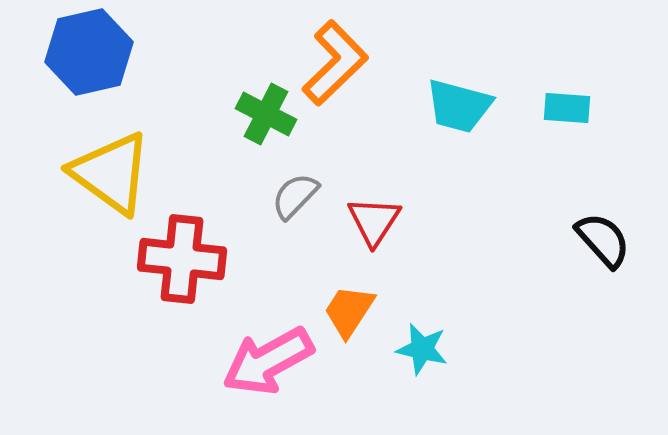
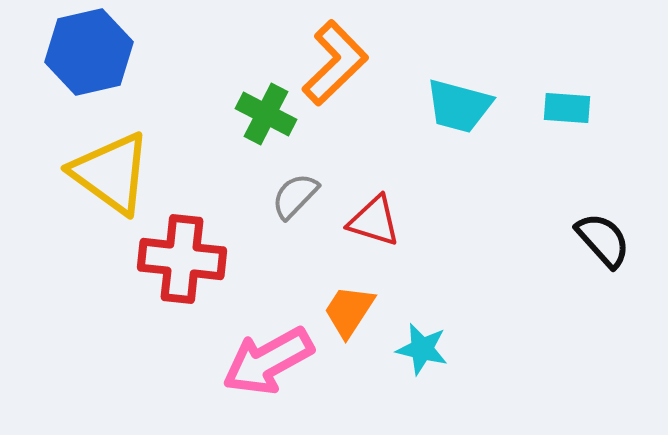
red triangle: rotated 46 degrees counterclockwise
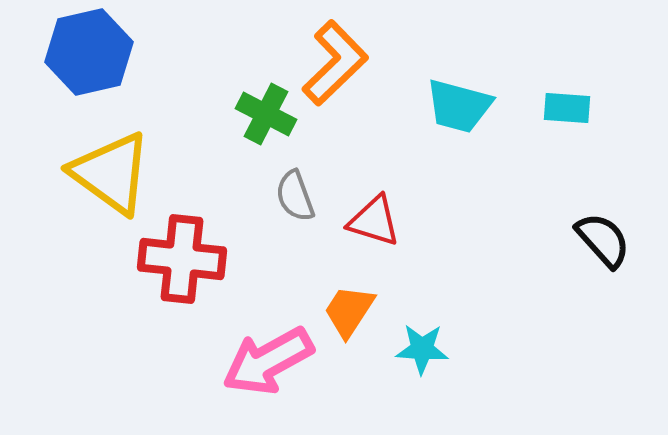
gray semicircle: rotated 64 degrees counterclockwise
cyan star: rotated 10 degrees counterclockwise
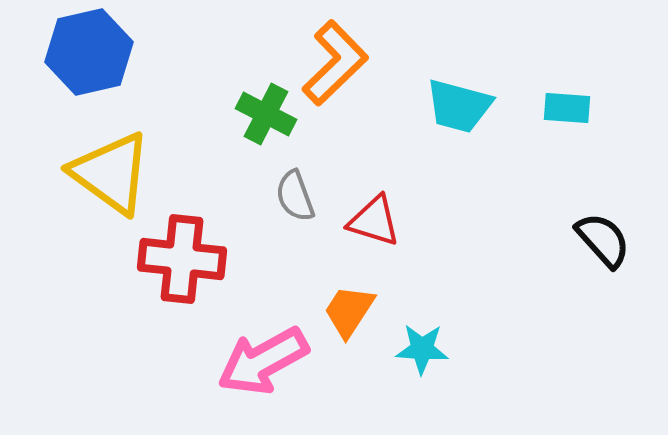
pink arrow: moved 5 px left
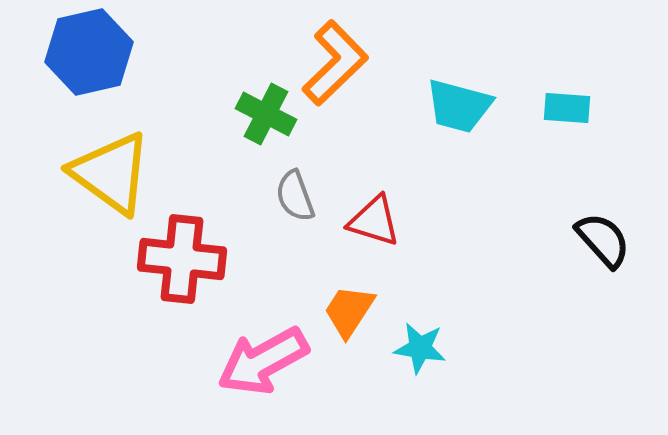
cyan star: moved 2 px left, 1 px up; rotated 6 degrees clockwise
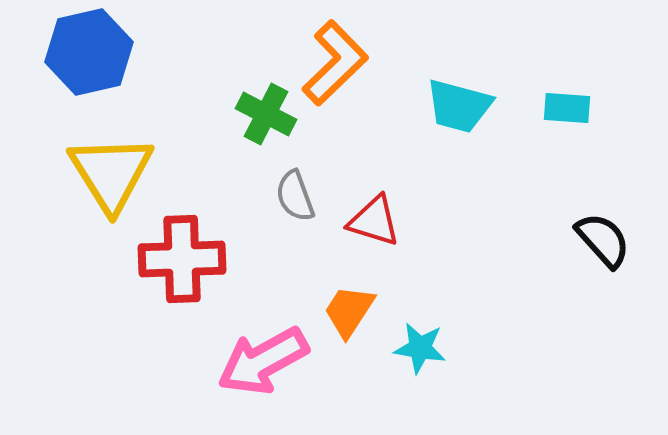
yellow triangle: rotated 22 degrees clockwise
red cross: rotated 8 degrees counterclockwise
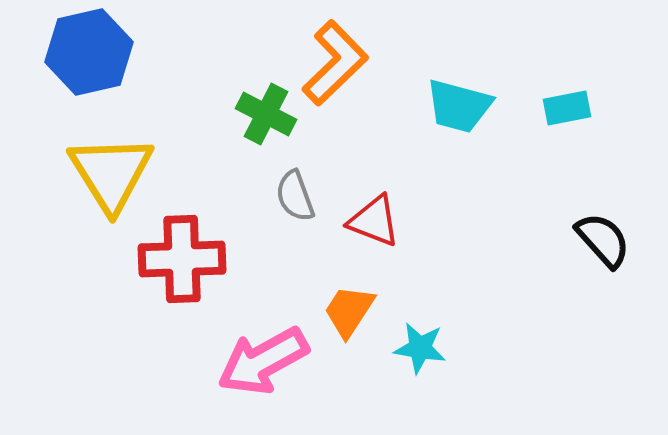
cyan rectangle: rotated 15 degrees counterclockwise
red triangle: rotated 4 degrees clockwise
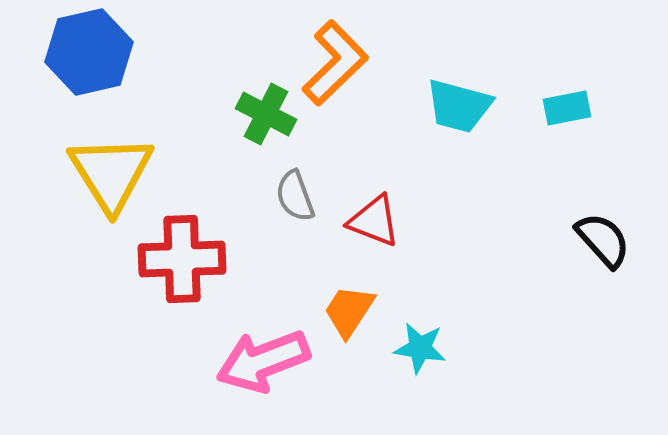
pink arrow: rotated 8 degrees clockwise
